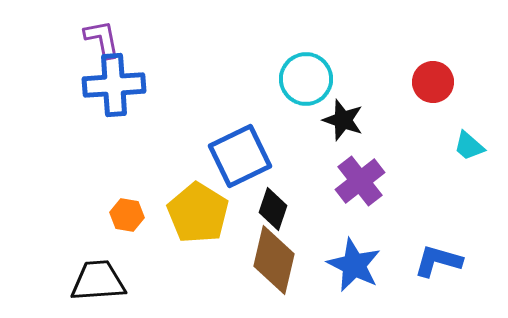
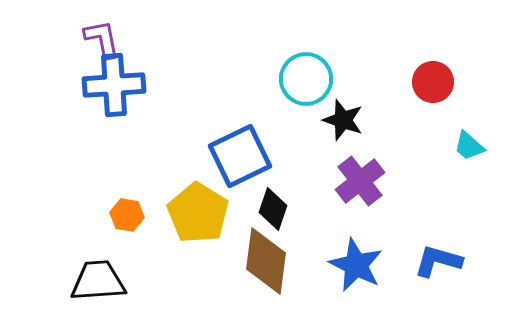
brown diamond: moved 8 px left, 1 px down; rotated 6 degrees counterclockwise
blue star: moved 2 px right
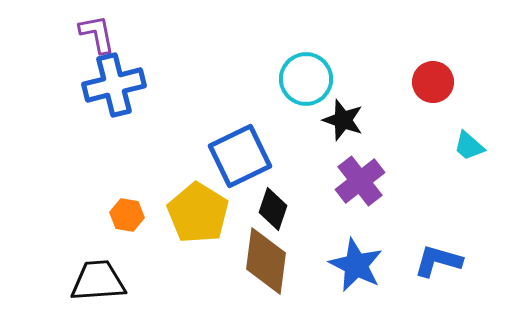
purple L-shape: moved 5 px left, 5 px up
blue cross: rotated 10 degrees counterclockwise
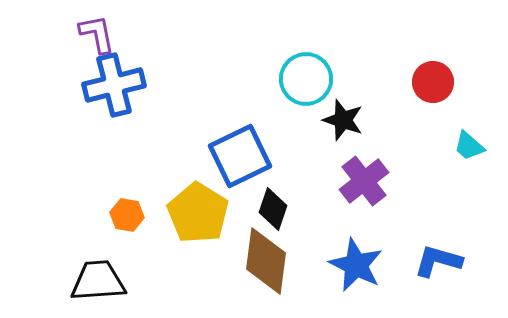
purple cross: moved 4 px right
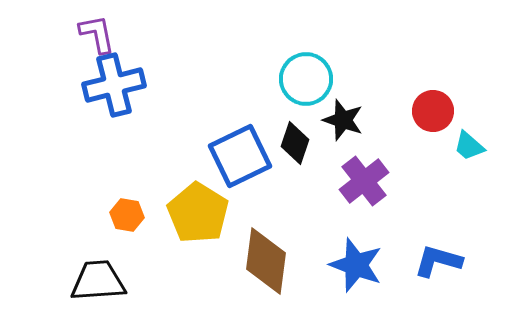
red circle: moved 29 px down
black diamond: moved 22 px right, 66 px up
blue star: rotated 6 degrees counterclockwise
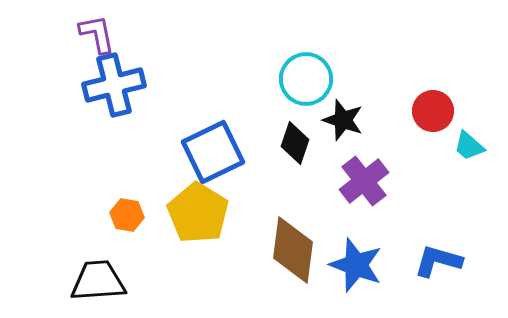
blue square: moved 27 px left, 4 px up
brown diamond: moved 27 px right, 11 px up
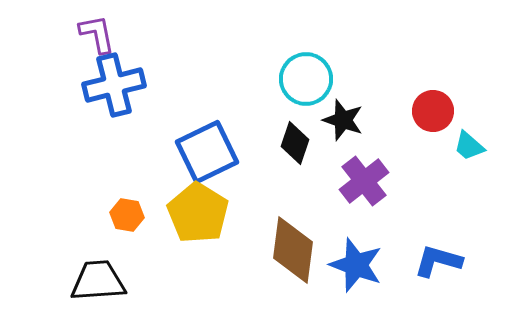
blue square: moved 6 px left
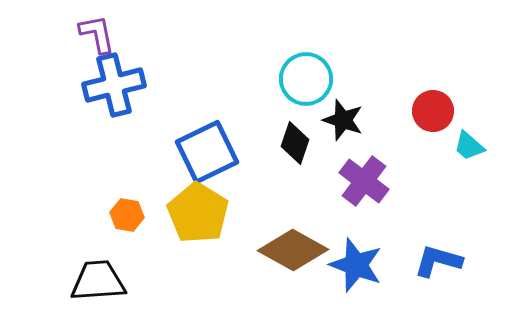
purple cross: rotated 15 degrees counterclockwise
brown diamond: rotated 68 degrees counterclockwise
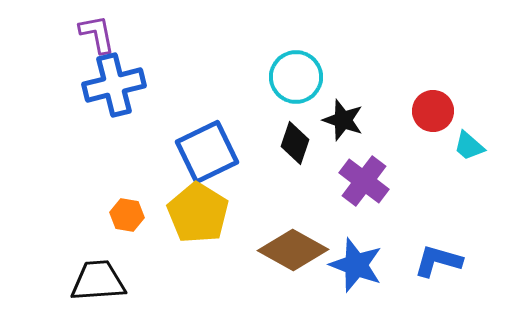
cyan circle: moved 10 px left, 2 px up
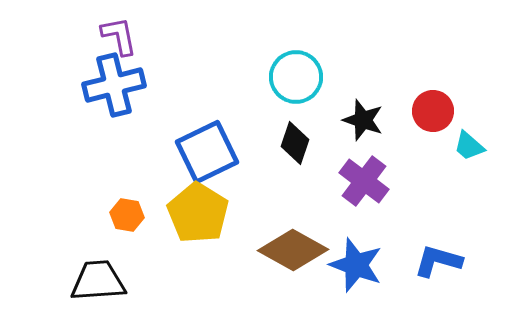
purple L-shape: moved 22 px right, 2 px down
black star: moved 20 px right
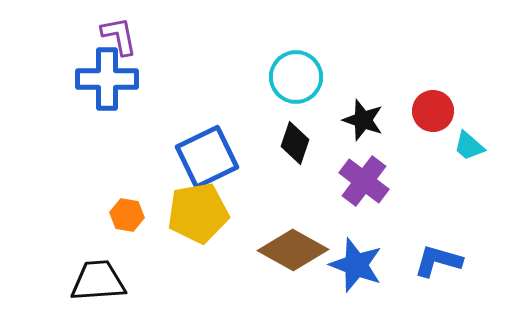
blue cross: moved 7 px left, 6 px up; rotated 14 degrees clockwise
blue square: moved 5 px down
yellow pentagon: rotated 30 degrees clockwise
